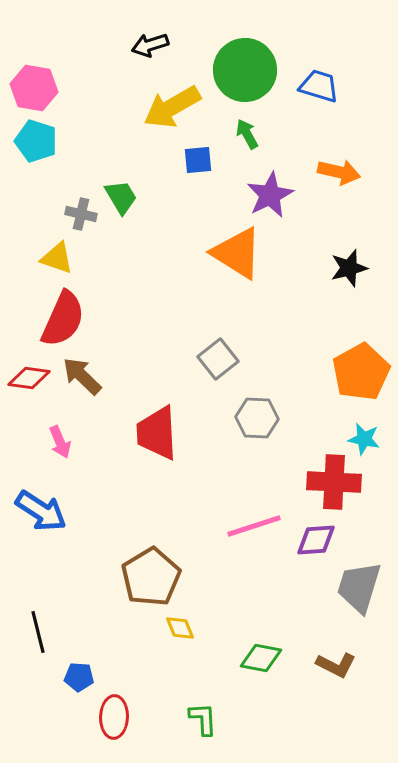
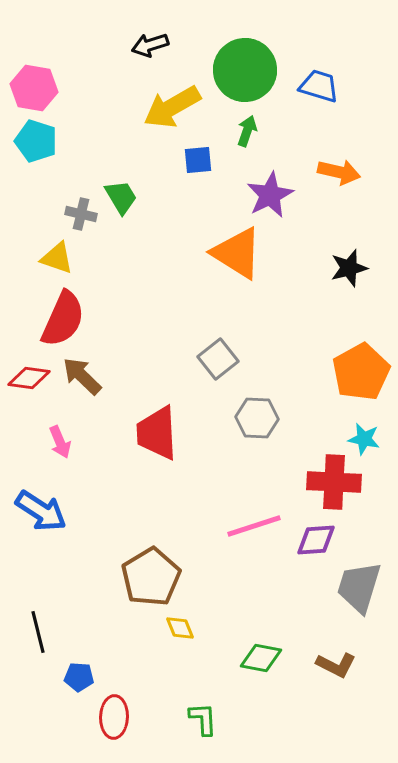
green arrow: moved 3 px up; rotated 48 degrees clockwise
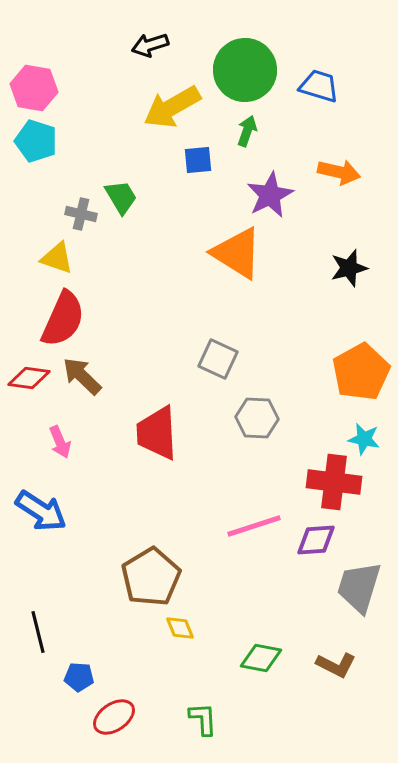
gray square: rotated 27 degrees counterclockwise
red cross: rotated 4 degrees clockwise
red ellipse: rotated 54 degrees clockwise
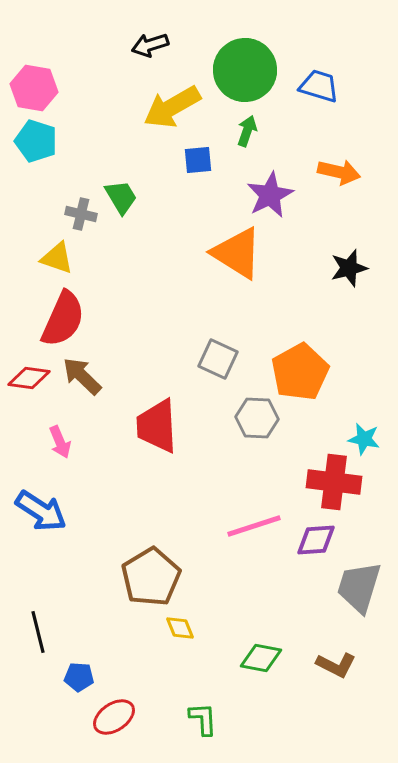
orange pentagon: moved 61 px left
red trapezoid: moved 7 px up
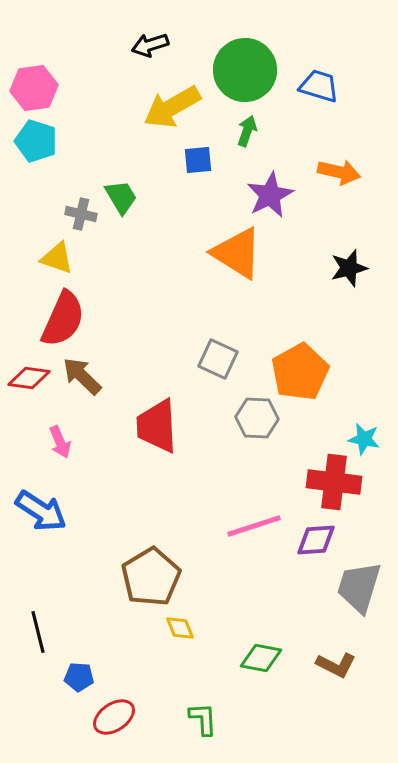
pink hexagon: rotated 18 degrees counterclockwise
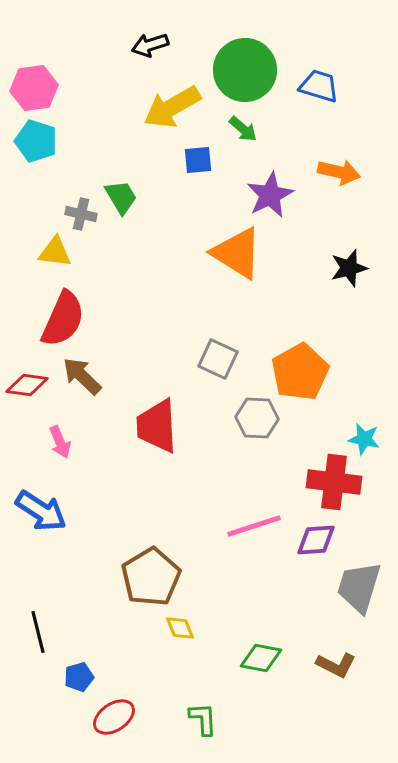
green arrow: moved 4 px left, 2 px up; rotated 112 degrees clockwise
yellow triangle: moved 2 px left, 6 px up; rotated 12 degrees counterclockwise
red diamond: moved 2 px left, 7 px down
blue pentagon: rotated 20 degrees counterclockwise
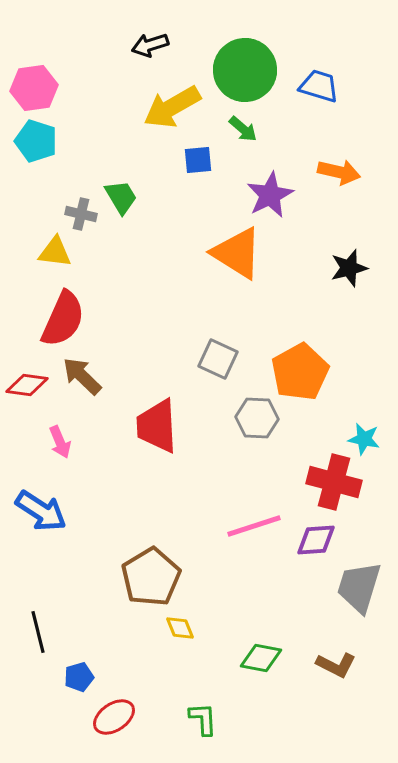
red cross: rotated 8 degrees clockwise
